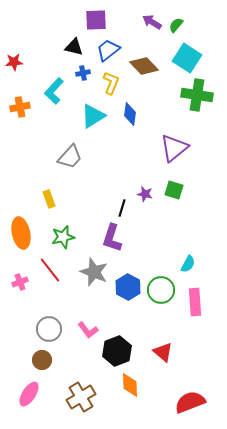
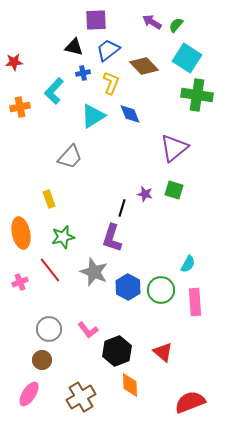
blue diamond: rotated 30 degrees counterclockwise
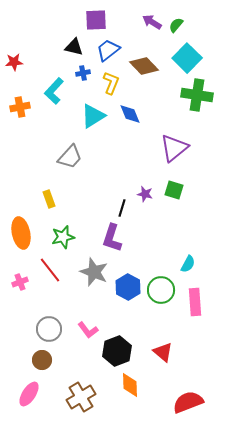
cyan square: rotated 12 degrees clockwise
red semicircle: moved 2 px left
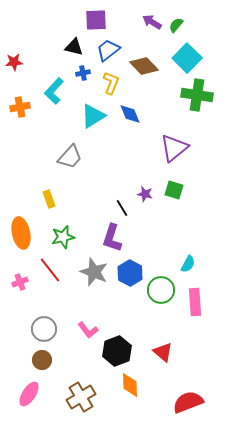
black line: rotated 48 degrees counterclockwise
blue hexagon: moved 2 px right, 14 px up
gray circle: moved 5 px left
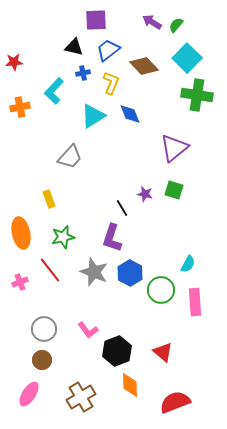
red semicircle: moved 13 px left
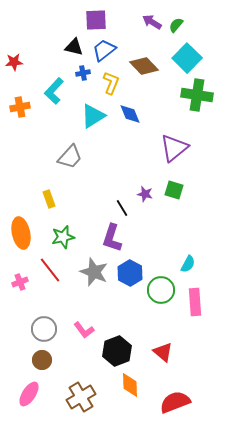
blue trapezoid: moved 4 px left
pink L-shape: moved 4 px left
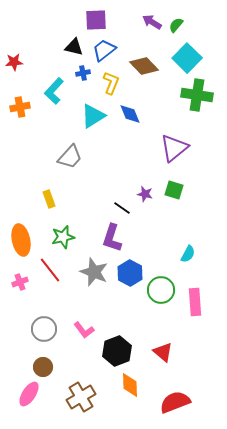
black line: rotated 24 degrees counterclockwise
orange ellipse: moved 7 px down
cyan semicircle: moved 10 px up
brown circle: moved 1 px right, 7 px down
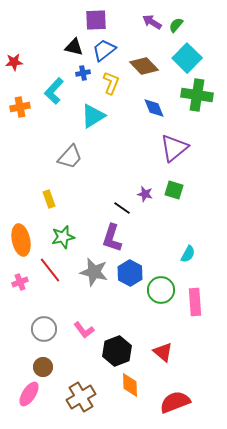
blue diamond: moved 24 px right, 6 px up
gray star: rotated 8 degrees counterclockwise
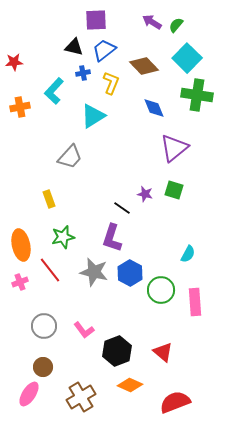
orange ellipse: moved 5 px down
gray circle: moved 3 px up
orange diamond: rotated 65 degrees counterclockwise
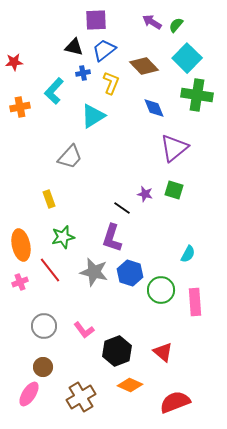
blue hexagon: rotated 10 degrees counterclockwise
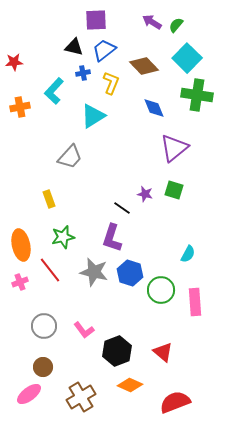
pink ellipse: rotated 20 degrees clockwise
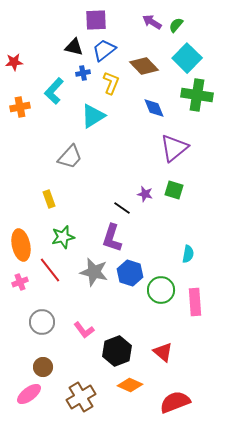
cyan semicircle: rotated 18 degrees counterclockwise
gray circle: moved 2 px left, 4 px up
